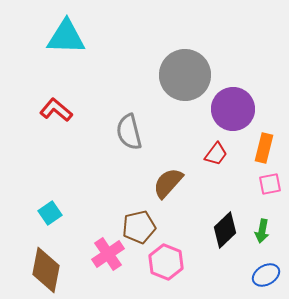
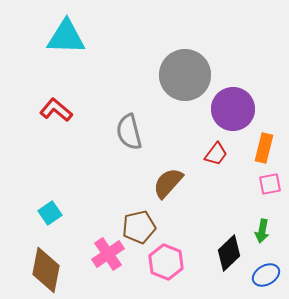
black diamond: moved 4 px right, 23 px down
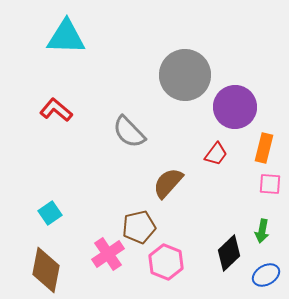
purple circle: moved 2 px right, 2 px up
gray semicircle: rotated 30 degrees counterclockwise
pink square: rotated 15 degrees clockwise
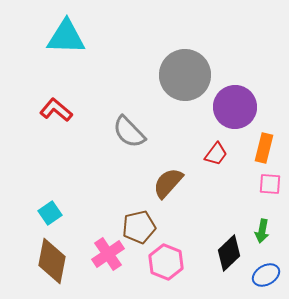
brown diamond: moved 6 px right, 9 px up
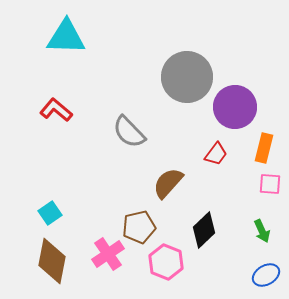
gray circle: moved 2 px right, 2 px down
green arrow: rotated 35 degrees counterclockwise
black diamond: moved 25 px left, 23 px up
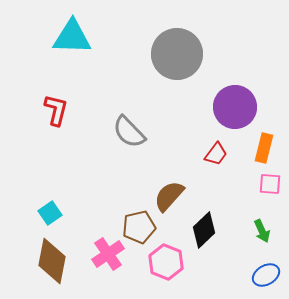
cyan triangle: moved 6 px right
gray circle: moved 10 px left, 23 px up
red L-shape: rotated 64 degrees clockwise
brown semicircle: moved 1 px right, 13 px down
